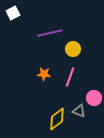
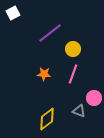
purple line: rotated 25 degrees counterclockwise
pink line: moved 3 px right, 3 px up
yellow diamond: moved 10 px left
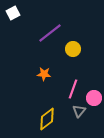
pink line: moved 15 px down
gray triangle: rotated 48 degrees clockwise
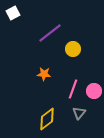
pink circle: moved 7 px up
gray triangle: moved 2 px down
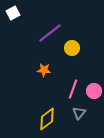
yellow circle: moved 1 px left, 1 px up
orange star: moved 4 px up
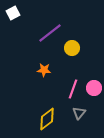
pink circle: moved 3 px up
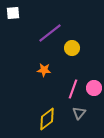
white square: rotated 24 degrees clockwise
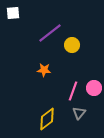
yellow circle: moved 3 px up
pink line: moved 2 px down
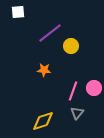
white square: moved 5 px right, 1 px up
yellow circle: moved 1 px left, 1 px down
gray triangle: moved 2 px left
yellow diamond: moved 4 px left, 2 px down; rotated 20 degrees clockwise
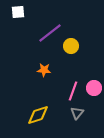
yellow diamond: moved 5 px left, 6 px up
